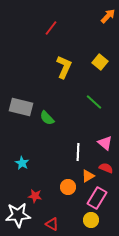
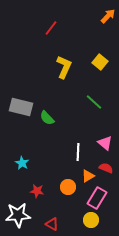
red star: moved 2 px right, 5 px up
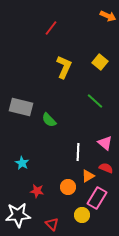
orange arrow: rotated 70 degrees clockwise
green line: moved 1 px right, 1 px up
green semicircle: moved 2 px right, 2 px down
yellow circle: moved 9 px left, 5 px up
red triangle: rotated 16 degrees clockwise
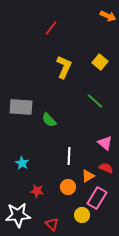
gray rectangle: rotated 10 degrees counterclockwise
white line: moved 9 px left, 4 px down
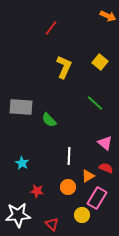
green line: moved 2 px down
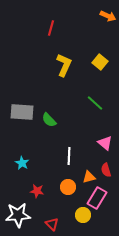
red line: rotated 21 degrees counterclockwise
yellow L-shape: moved 2 px up
gray rectangle: moved 1 px right, 5 px down
red semicircle: moved 2 px down; rotated 128 degrees counterclockwise
orange triangle: moved 1 px right, 1 px down; rotated 16 degrees clockwise
yellow circle: moved 1 px right
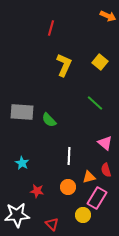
white star: moved 1 px left
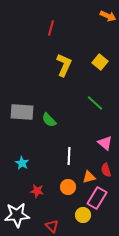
red triangle: moved 2 px down
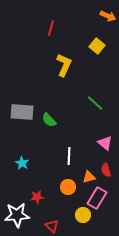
yellow square: moved 3 px left, 16 px up
red star: moved 6 px down; rotated 16 degrees counterclockwise
